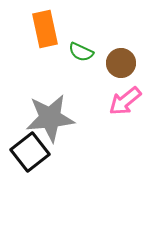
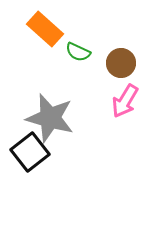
orange rectangle: rotated 36 degrees counterclockwise
green semicircle: moved 3 px left
pink arrow: rotated 20 degrees counterclockwise
gray star: rotated 21 degrees clockwise
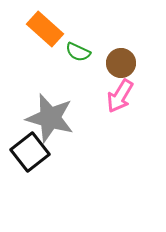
pink arrow: moved 5 px left, 5 px up
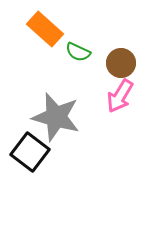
gray star: moved 6 px right, 1 px up
black square: rotated 15 degrees counterclockwise
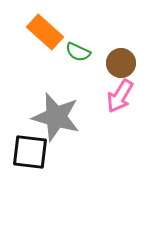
orange rectangle: moved 3 px down
black square: rotated 30 degrees counterclockwise
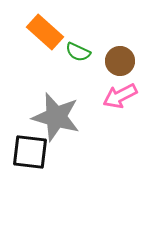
brown circle: moved 1 px left, 2 px up
pink arrow: rotated 32 degrees clockwise
